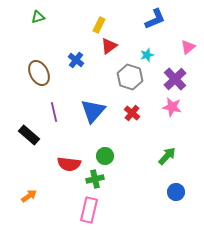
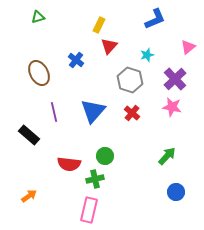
red triangle: rotated 12 degrees counterclockwise
gray hexagon: moved 3 px down
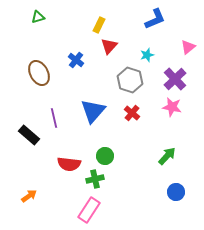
purple line: moved 6 px down
pink rectangle: rotated 20 degrees clockwise
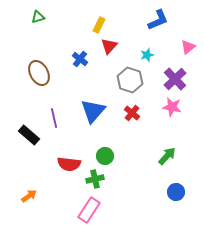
blue L-shape: moved 3 px right, 1 px down
blue cross: moved 4 px right, 1 px up
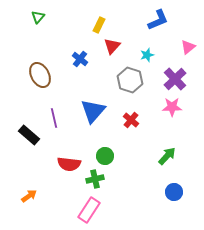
green triangle: rotated 32 degrees counterclockwise
red triangle: moved 3 px right
brown ellipse: moved 1 px right, 2 px down
pink star: rotated 12 degrees counterclockwise
red cross: moved 1 px left, 7 px down
blue circle: moved 2 px left
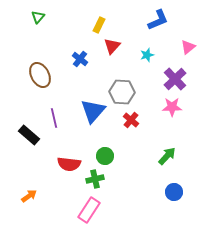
gray hexagon: moved 8 px left, 12 px down; rotated 15 degrees counterclockwise
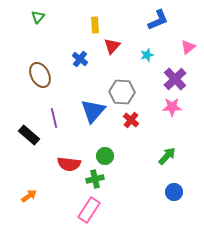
yellow rectangle: moved 4 px left; rotated 28 degrees counterclockwise
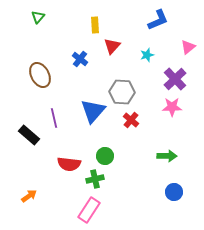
green arrow: rotated 48 degrees clockwise
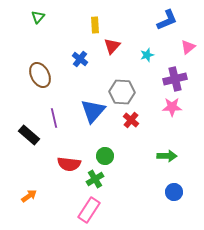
blue L-shape: moved 9 px right
purple cross: rotated 30 degrees clockwise
green cross: rotated 18 degrees counterclockwise
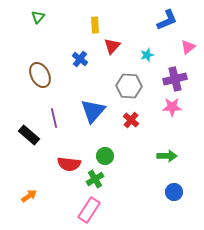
gray hexagon: moved 7 px right, 6 px up
